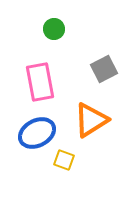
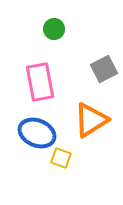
blue ellipse: rotated 51 degrees clockwise
yellow square: moved 3 px left, 2 px up
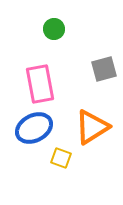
gray square: rotated 12 degrees clockwise
pink rectangle: moved 2 px down
orange triangle: moved 1 px right, 7 px down
blue ellipse: moved 3 px left, 5 px up; rotated 51 degrees counterclockwise
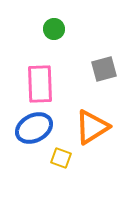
pink rectangle: rotated 9 degrees clockwise
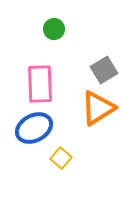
gray square: moved 1 px down; rotated 16 degrees counterclockwise
orange triangle: moved 6 px right, 19 px up
yellow square: rotated 20 degrees clockwise
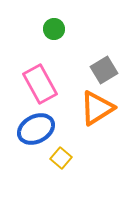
pink rectangle: rotated 27 degrees counterclockwise
orange triangle: moved 1 px left
blue ellipse: moved 2 px right, 1 px down
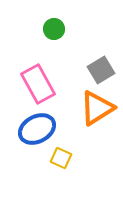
gray square: moved 3 px left
pink rectangle: moved 2 px left
blue ellipse: moved 1 px right
yellow square: rotated 15 degrees counterclockwise
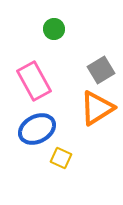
pink rectangle: moved 4 px left, 3 px up
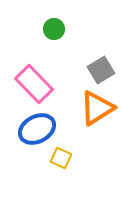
pink rectangle: moved 3 px down; rotated 15 degrees counterclockwise
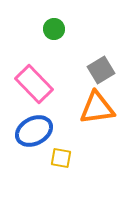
orange triangle: rotated 24 degrees clockwise
blue ellipse: moved 3 px left, 2 px down
yellow square: rotated 15 degrees counterclockwise
